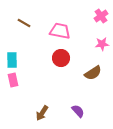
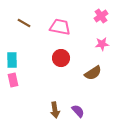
pink trapezoid: moved 4 px up
brown arrow: moved 13 px right, 3 px up; rotated 42 degrees counterclockwise
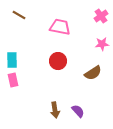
brown line: moved 5 px left, 8 px up
red circle: moved 3 px left, 3 px down
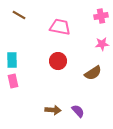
pink cross: rotated 24 degrees clockwise
pink rectangle: moved 1 px down
brown arrow: moved 2 px left; rotated 77 degrees counterclockwise
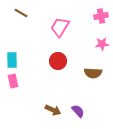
brown line: moved 2 px right, 2 px up
pink trapezoid: rotated 70 degrees counterclockwise
brown semicircle: rotated 36 degrees clockwise
brown arrow: rotated 21 degrees clockwise
